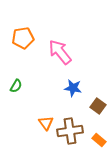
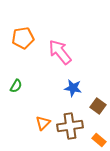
orange triangle: moved 3 px left; rotated 21 degrees clockwise
brown cross: moved 5 px up
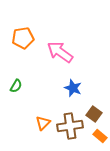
pink arrow: rotated 16 degrees counterclockwise
blue star: rotated 12 degrees clockwise
brown square: moved 4 px left, 8 px down
orange rectangle: moved 1 px right, 4 px up
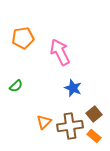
pink arrow: rotated 28 degrees clockwise
green semicircle: rotated 16 degrees clockwise
brown square: rotated 14 degrees clockwise
orange triangle: moved 1 px right, 1 px up
orange rectangle: moved 6 px left
